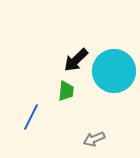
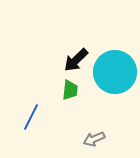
cyan circle: moved 1 px right, 1 px down
green trapezoid: moved 4 px right, 1 px up
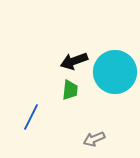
black arrow: moved 2 px left, 1 px down; rotated 24 degrees clockwise
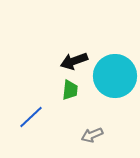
cyan circle: moved 4 px down
blue line: rotated 20 degrees clockwise
gray arrow: moved 2 px left, 4 px up
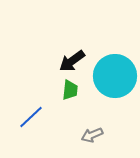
black arrow: moved 2 px left; rotated 16 degrees counterclockwise
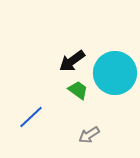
cyan circle: moved 3 px up
green trapezoid: moved 8 px right; rotated 60 degrees counterclockwise
gray arrow: moved 3 px left; rotated 10 degrees counterclockwise
